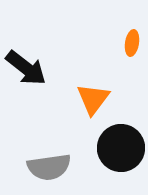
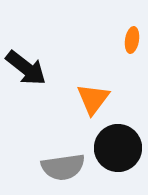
orange ellipse: moved 3 px up
black circle: moved 3 px left
gray semicircle: moved 14 px right
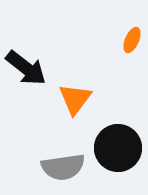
orange ellipse: rotated 15 degrees clockwise
orange triangle: moved 18 px left
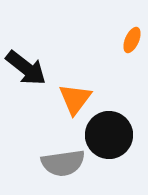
black circle: moved 9 px left, 13 px up
gray semicircle: moved 4 px up
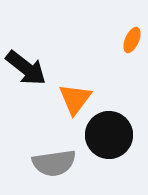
gray semicircle: moved 9 px left
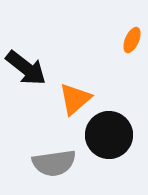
orange triangle: rotated 12 degrees clockwise
